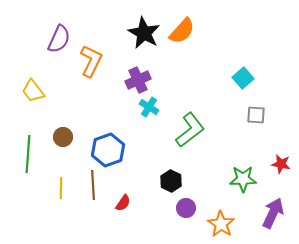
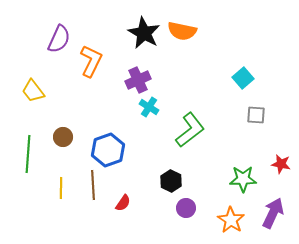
orange semicircle: rotated 60 degrees clockwise
orange star: moved 10 px right, 4 px up
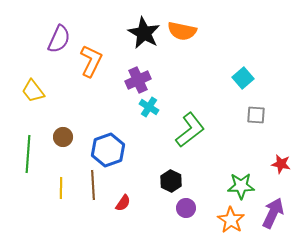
green star: moved 2 px left, 7 px down
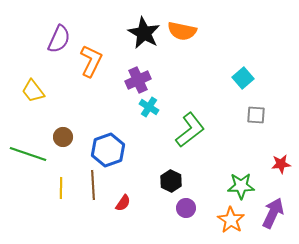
green line: rotated 75 degrees counterclockwise
red star: rotated 18 degrees counterclockwise
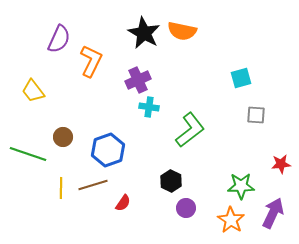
cyan square: moved 2 px left; rotated 25 degrees clockwise
cyan cross: rotated 24 degrees counterclockwise
brown line: rotated 76 degrees clockwise
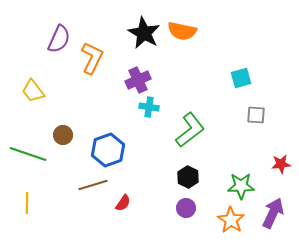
orange L-shape: moved 1 px right, 3 px up
brown circle: moved 2 px up
black hexagon: moved 17 px right, 4 px up
yellow line: moved 34 px left, 15 px down
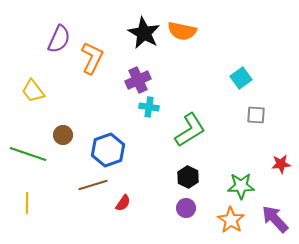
cyan square: rotated 20 degrees counterclockwise
green L-shape: rotated 6 degrees clockwise
purple arrow: moved 2 px right, 6 px down; rotated 68 degrees counterclockwise
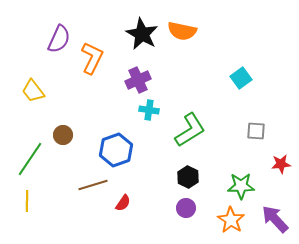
black star: moved 2 px left, 1 px down
cyan cross: moved 3 px down
gray square: moved 16 px down
blue hexagon: moved 8 px right
green line: moved 2 px right, 5 px down; rotated 75 degrees counterclockwise
yellow line: moved 2 px up
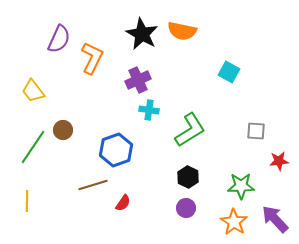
cyan square: moved 12 px left, 6 px up; rotated 25 degrees counterclockwise
brown circle: moved 5 px up
green line: moved 3 px right, 12 px up
red star: moved 2 px left, 3 px up
orange star: moved 3 px right, 2 px down
